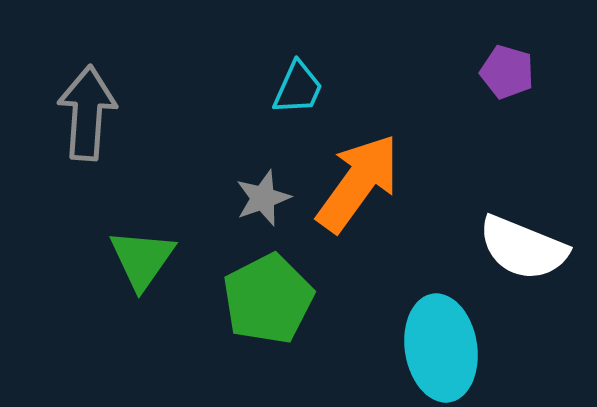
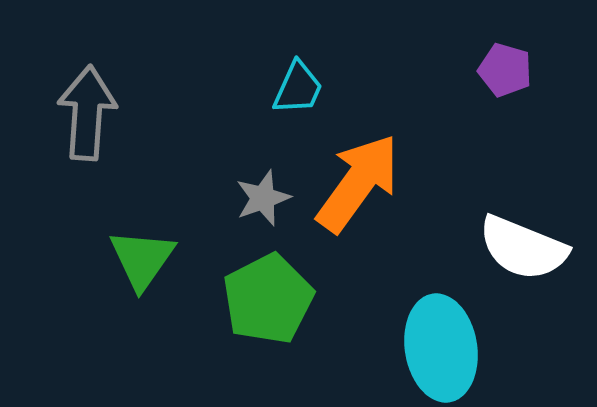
purple pentagon: moved 2 px left, 2 px up
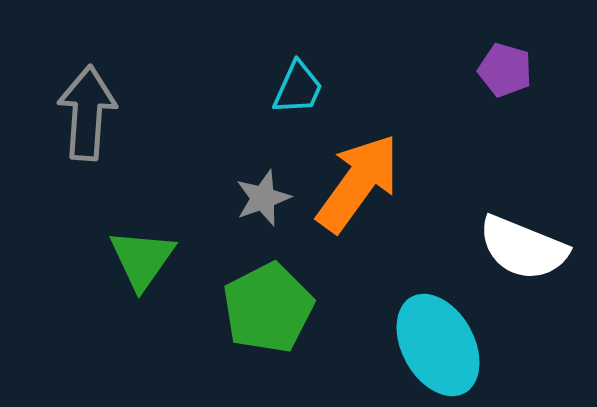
green pentagon: moved 9 px down
cyan ellipse: moved 3 px left, 3 px up; rotated 20 degrees counterclockwise
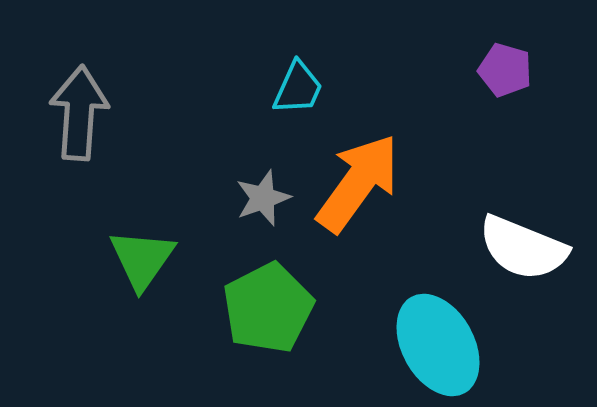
gray arrow: moved 8 px left
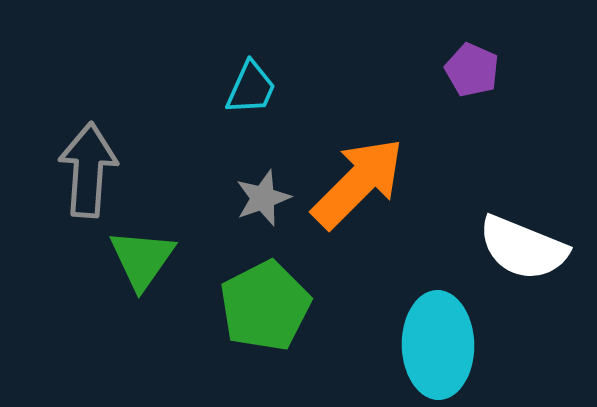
purple pentagon: moved 33 px left; rotated 8 degrees clockwise
cyan trapezoid: moved 47 px left
gray arrow: moved 9 px right, 57 px down
orange arrow: rotated 9 degrees clockwise
green pentagon: moved 3 px left, 2 px up
cyan ellipse: rotated 28 degrees clockwise
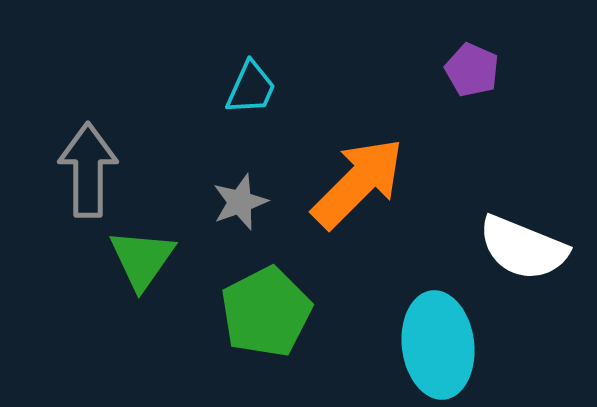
gray arrow: rotated 4 degrees counterclockwise
gray star: moved 23 px left, 4 px down
green pentagon: moved 1 px right, 6 px down
cyan ellipse: rotated 6 degrees counterclockwise
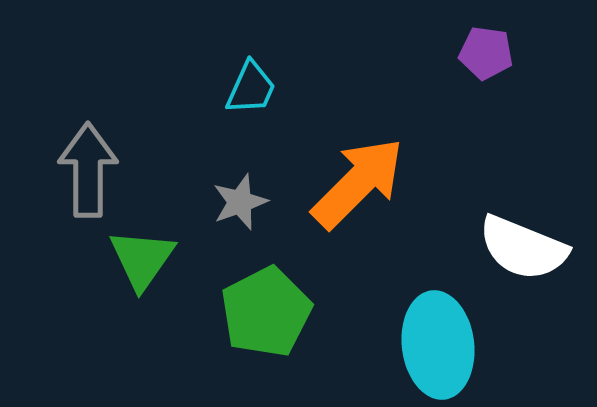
purple pentagon: moved 14 px right, 17 px up; rotated 16 degrees counterclockwise
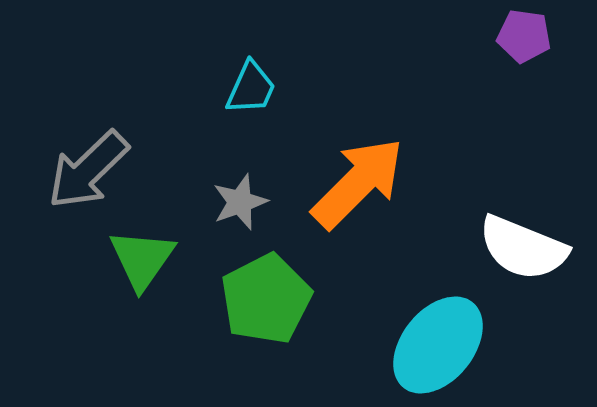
purple pentagon: moved 38 px right, 17 px up
gray arrow: rotated 134 degrees counterclockwise
green pentagon: moved 13 px up
cyan ellipse: rotated 46 degrees clockwise
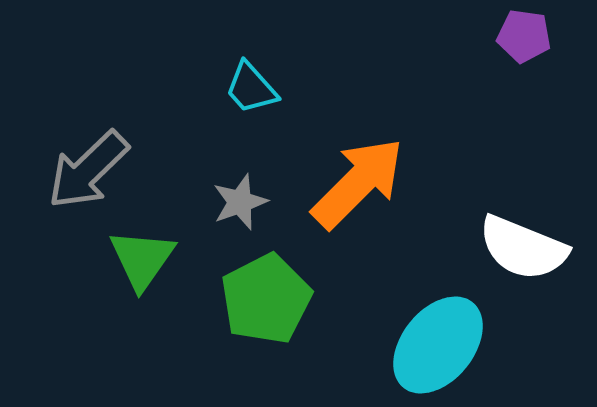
cyan trapezoid: rotated 114 degrees clockwise
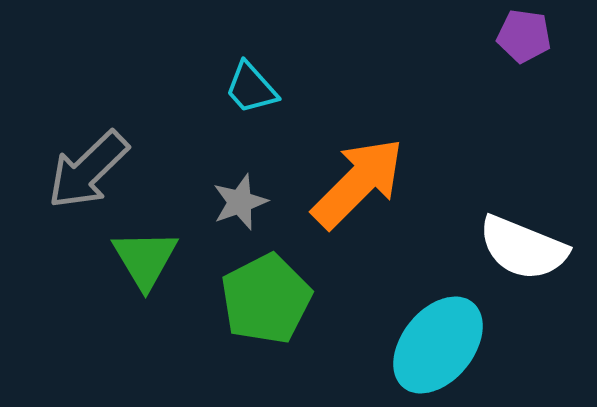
green triangle: moved 3 px right; rotated 6 degrees counterclockwise
